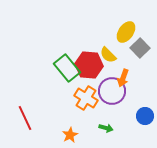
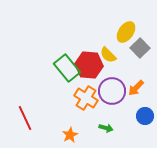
orange arrow: moved 13 px right, 10 px down; rotated 24 degrees clockwise
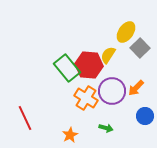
yellow semicircle: rotated 78 degrees clockwise
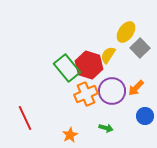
red hexagon: rotated 12 degrees clockwise
orange cross: moved 4 px up; rotated 35 degrees clockwise
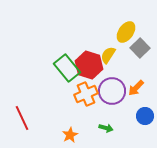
red line: moved 3 px left
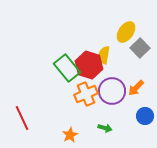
yellow semicircle: moved 4 px left; rotated 24 degrees counterclockwise
green arrow: moved 1 px left
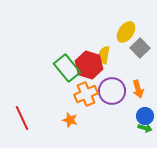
orange arrow: moved 2 px right, 1 px down; rotated 60 degrees counterclockwise
green arrow: moved 40 px right
orange star: moved 15 px up; rotated 28 degrees counterclockwise
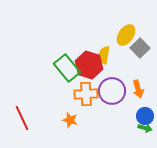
yellow ellipse: moved 3 px down
orange cross: rotated 20 degrees clockwise
